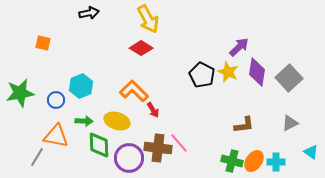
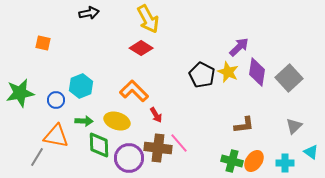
red arrow: moved 3 px right, 5 px down
gray triangle: moved 4 px right, 3 px down; rotated 18 degrees counterclockwise
cyan cross: moved 9 px right, 1 px down
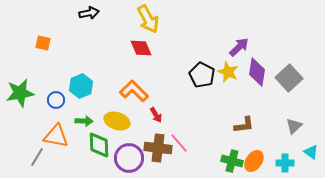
red diamond: rotated 35 degrees clockwise
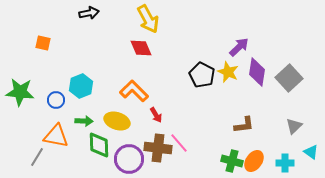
green star: moved 1 px up; rotated 16 degrees clockwise
purple circle: moved 1 px down
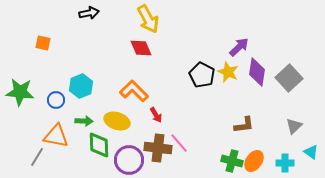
purple circle: moved 1 px down
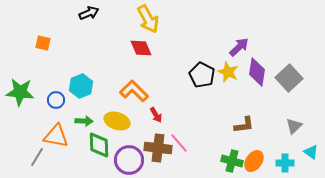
black arrow: rotated 12 degrees counterclockwise
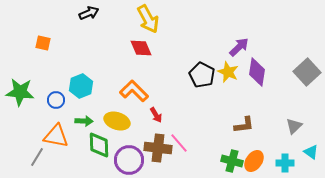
gray square: moved 18 px right, 6 px up
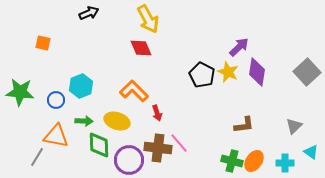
red arrow: moved 1 px right, 2 px up; rotated 14 degrees clockwise
